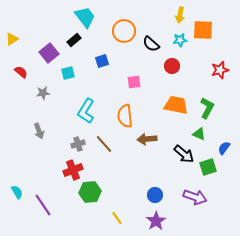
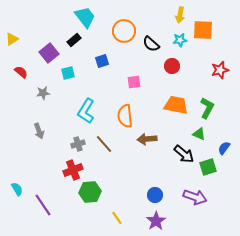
cyan semicircle: moved 3 px up
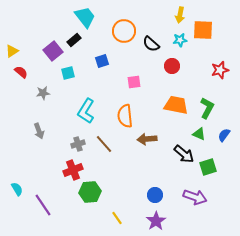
yellow triangle: moved 12 px down
purple square: moved 4 px right, 2 px up
blue semicircle: moved 13 px up
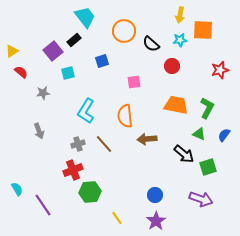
purple arrow: moved 6 px right, 2 px down
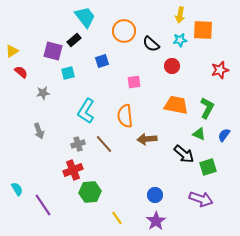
purple square: rotated 36 degrees counterclockwise
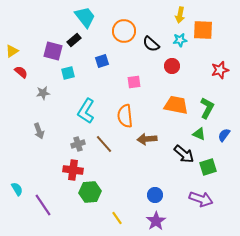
red cross: rotated 30 degrees clockwise
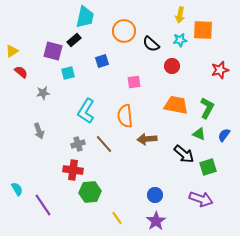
cyan trapezoid: rotated 50 degrees clockwise
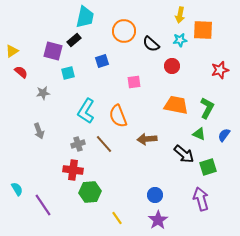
orange semicircle: moved 7 px left; rotated 15 degrees counterclockwise
purple arrow: rotated 125 degrees counterclockwise
purple star: moved 2 px right, 1 px up
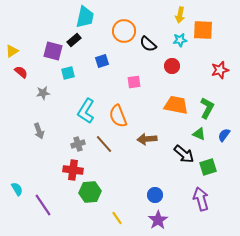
black semicircle: moved 3 px left
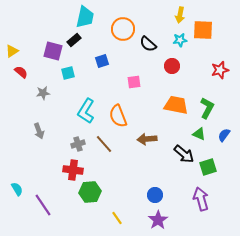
orange circle: moved 1 px left, 2 px up
